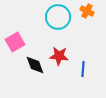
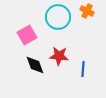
pink square: moved 12 px right, 7 px up
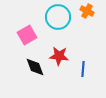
black diamond: moved 2 px down
